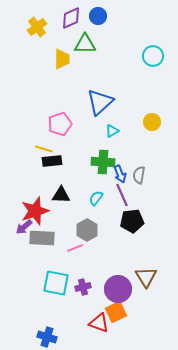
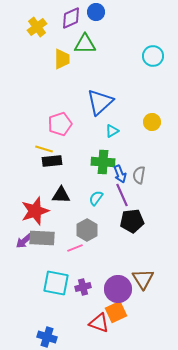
blue circle: moved 2 px left, 4 px up
purple arrow: moved 14 px down
brown triangle: moved 3 px left, 2 px down
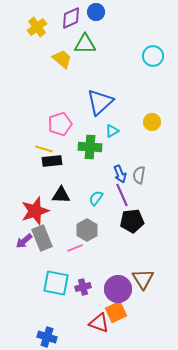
yellow trapezoid: rotated 50 degrees counterclockwise
green cross: moved 13 px left, 15 px up
gray rectangle: rotated 65 degrees clockwise
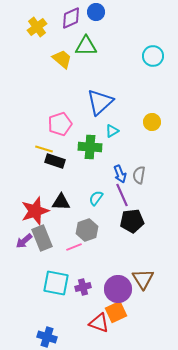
green triangle: moved 1 px right, 2 px down
black rectangle: moved 3 px right; rotated 24 degrees clockwise
black triangle: moved 7 px down
gray hexagon: rotated 10 degrees clockwise
pink line: moved 1 px left, 1 px up
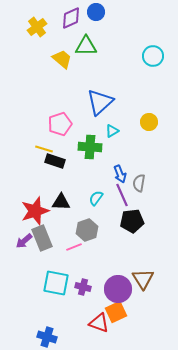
yellow circle: moved 3 px left
gray semicircle: moved 8 px down
purple cross: rotated 28 degrees clockwise
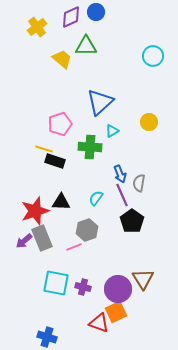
purple diamond: moved 1 px up
black pentagon: rotated 30 degrees counterclockwise
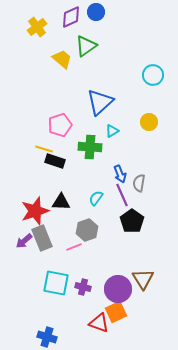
green triangle: rotated 35 degrees counterclockwise
cyan circle: moved 19 px down
pink pentagon: moved 1 px down
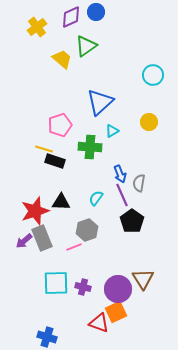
cyan square: rotated 12 degrees counterclockwise
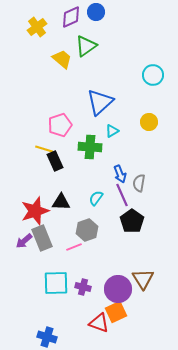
black rectangle: rotated 48 degrees clockwise
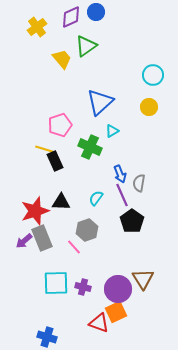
yellow trapezoid: rotated 10 degrees clockwise
yellow circle: moved 15 px up
green cross: rotated 20 degrees clockwise
pink line: rotated 70 degrees clockwise
